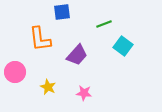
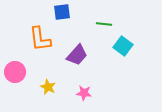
green line: rotated 28 degrees clockwise
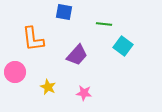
blue square: moved 2 px right; rotated 18 degrees clockwise
orange L-shape: moved 7 px left
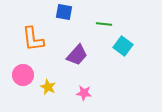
pink circle: moved 8 px right, 3 px down
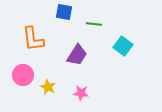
green line: moved 10 px left
purple trapezoid: rotated 10 degrees counterclockwise
pink star: moved 3 px left
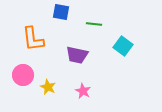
blue square: moved 3 px left
purple trapezoid: rotated 70 degrees clockwise
pink star: moved 2 px right, 2 px up; rotated 21 degrees clockwise
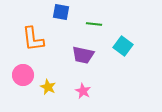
purple trapezoid: moved 6 px right
